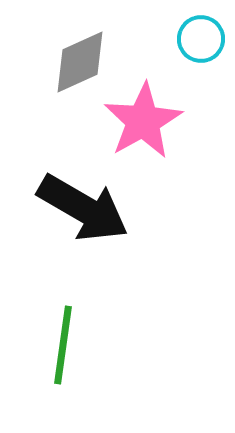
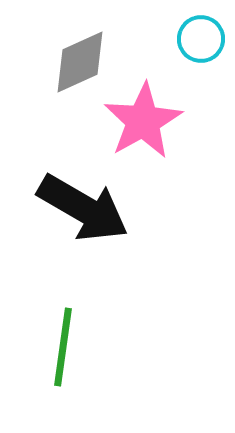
green line: moved 2 px down
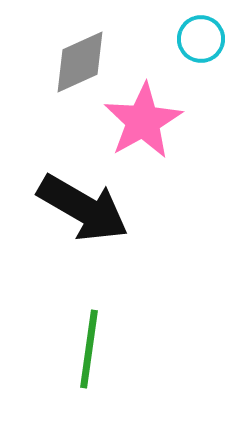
green line: moved 26 px right, 2 px down
